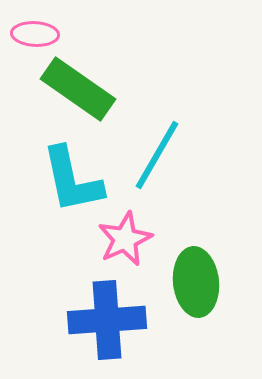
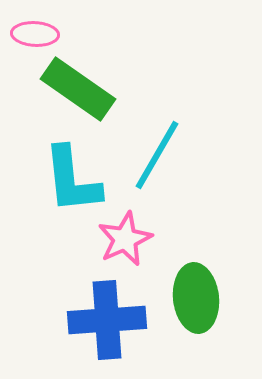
cyan L-shape: rotated 6 degrees clockwise
green ellipse: moved 16 px down
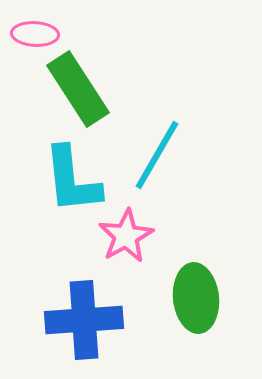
green rectangle: rotated 22 degrees clockwise
pink star: moved 1 px right, 3 px up; rotated 4 degrees counterclockwise
blue cross: moved 23 px left
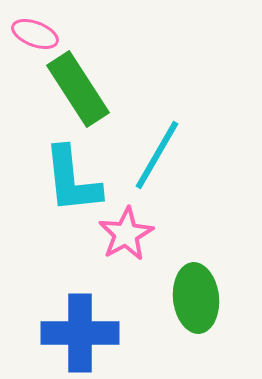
pink ellipse: rotated 18 degrees clockwise
pink star: moved 2 px up
blue cross: moved 4 px left, 13 px down; rotated 4 degrees clockwise
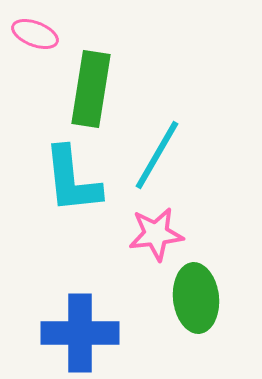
green rectangle: moved 13 px right; rotated 42 degrees clockwise
pink star: moved 30 px right; rotated 22 degrees clockwise
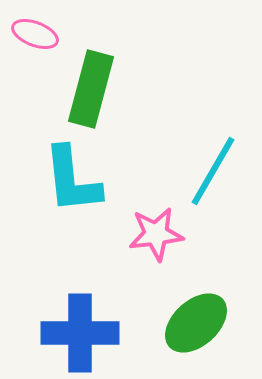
green rectangle: rotated 6 degrees clockwise
cyan line: moved 56 px right, 16 px down
green ellipse: moved 25 px down; rotated 54 degrees clockwise
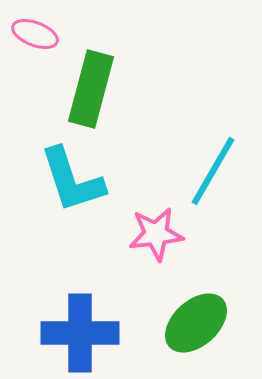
cyan L-shape: rotated 12 degrees counterclockwise
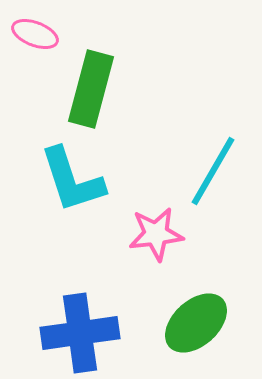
blue cross: rotated 8 degrees counterclockwise
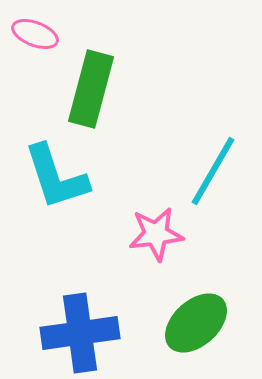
cyan L-shape: moved 16 px left, 3 px up
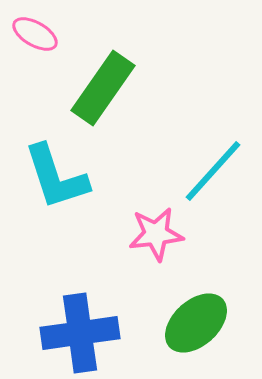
pink ellipse: rotated 9 degrees clockwise
green rectangle: moved 12 px right, 1 px up; rotated 20 degrees clockwise
cyan line: rotated 12 degrees clockwise
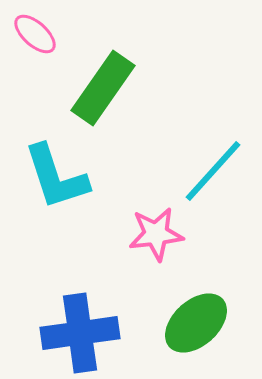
pink ellipse: rotated 12 degrees clockwise
